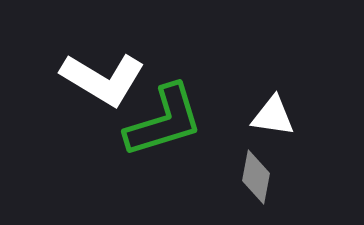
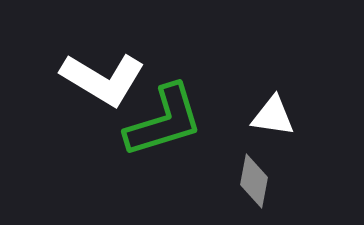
gray diamond: moved 2 px left, 4 px down
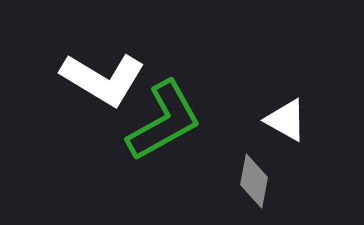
white triangle: moved 13 px right, 4 px down; rotated 21 degrees clockwise
green L-shape: rotated 12 degrees counterclockwise
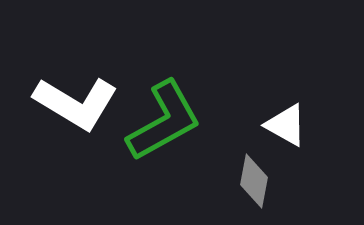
white L-shape: moved 27 px left, 24 px down
white triangle: moved 5 px down
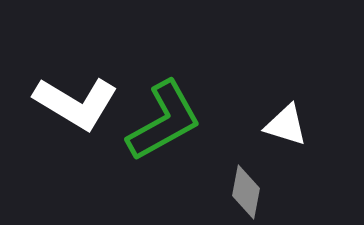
white triangle: rotated 12 degrees counterclockwise
gray diamond: moved 8 px left, 11 px down
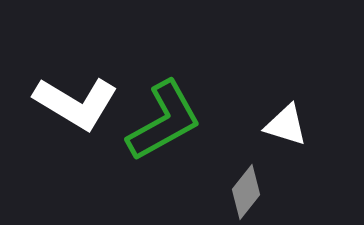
gray diamond: rotated 28 degrees clockwise
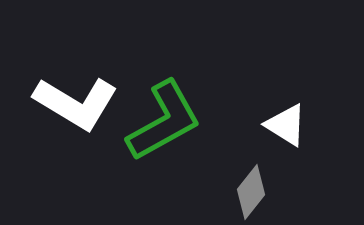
white triangle: rotated 15 degrees clockwise
gray diamond: moved 5 px right
